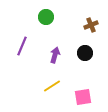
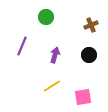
black circle: moved 4 px right, 2 px down
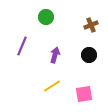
pink square: moved 1 px right, 3 px up
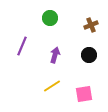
green circle: moved 4 px right, 1 px down
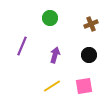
brown cross: moved 1 px up
pink square: moved 8 px up
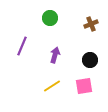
black circle: moved 1 px right, 5 px down
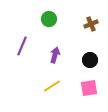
green circle: moved 1 px left, 1 px down
pink square: moved 5 px right, 2 px down
